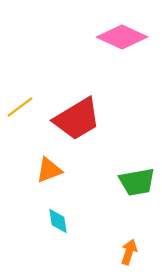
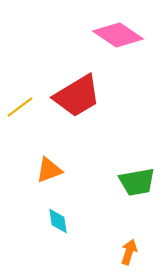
pink diamond: moved 4 px left, 2 px up; rotated 9 degrees clockwise
red trapezoid: moved 23 px up
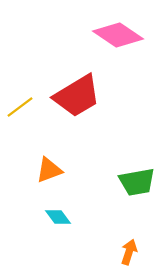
cyan diamond: moved 4 px up; rotated 28 degrees counterclockwise
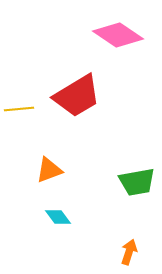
yellow line: moved 1 px left, 2 px down; rotated 32 degrees clockwise
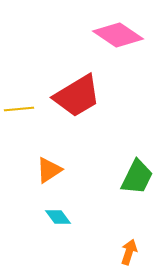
orange triangle: rotated 12 degrees counterclockwise
green trapezoid: moved 5 px up; rotated 54 degrees counterclockwise
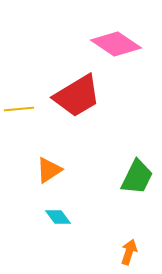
pink diamond: moved 2 px left, 9 px down
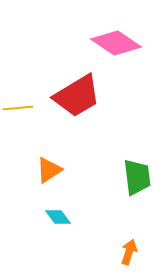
pink diamond: moved 1 px up
yellow line: moved 1 px left, 1 px up
green trapezoid: rotated 33 degrees counterclockwise
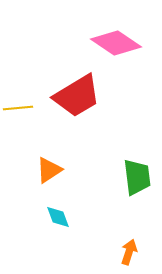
cyan diamond: rotated 16 degrees clockwise
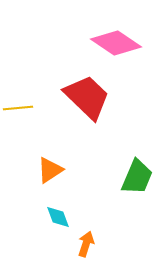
red trapezoid: moved 10 px right, 1 px down; rotated 105 degrees counterclockwise
orange triangle: moved 1 px right
green trapezoid: rotated 30 degrees clockwise
orange arrow: moved 43 px left, 8 px up
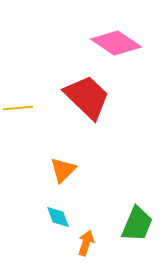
orange triangle: moved 13 px right; rotated 12 degrees counterclockwise
green trapezoid: moved 47 px down
orange arrow: moved 1 px up
